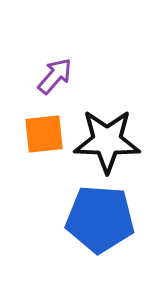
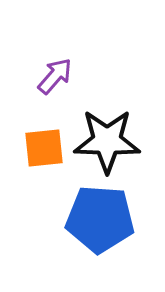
orange square: moved 14 px down
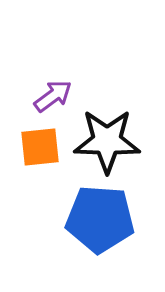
purple arrow: moved 2 px left, 20 px down; rotated 12 degrees clockwise
orange square: moved 4 px left, 1 px up
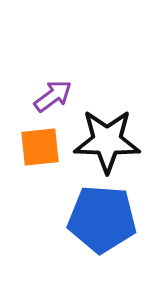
blue pentagon: moved 2 px right
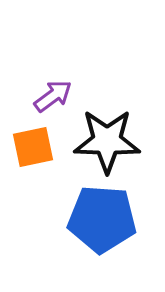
orange square: moved 7 px left; rotated 6 degrees counterclockwise
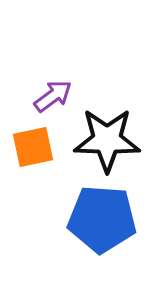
black star: moved 1 px up
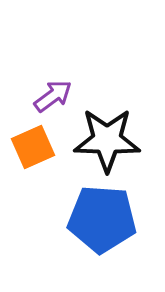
orange square: rotated 12 degrees counterclockwise
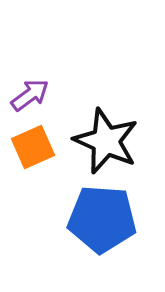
purple arrow: moved 23 px left, 1 px up
black star: moved 1 px left, 1 px down; rotated 22 degrees clockwise
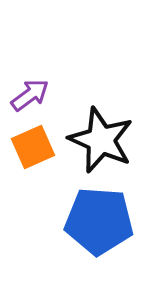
black star: moved 5 px left, 1 px up
blue pentagon: moved 3 px left, 2 px down
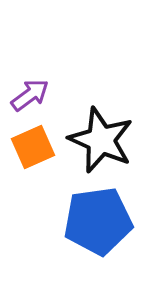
blue pentagon: moved 1 px left; rotated 12 degrees counterclockwise
